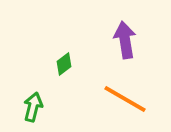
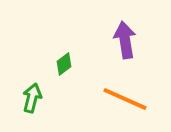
orange line: rotated 6 degrees counterclockwise
green arrow: moved 1 px left, 9 px up
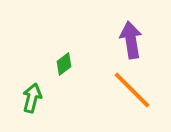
purple arrow: moved 6 px right
orange line: moved 7 px right, 9 px up; rotated 21 degrees clockwise
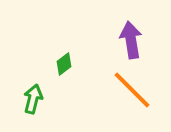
green arrow: moved 1 px right, 1 px down
